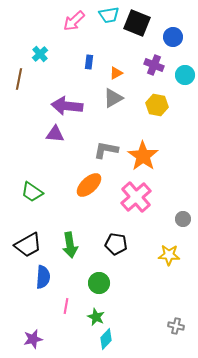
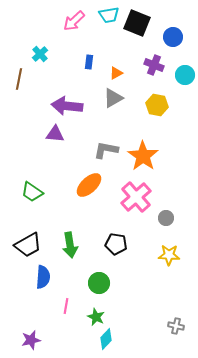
gray circle: moved 17 px left, 1 px up
purple star: moved 2 px left, 1 px down
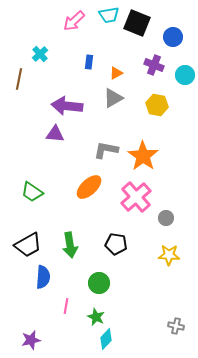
orange ellipse: moved 2 px down
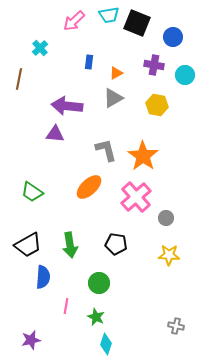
cyan cross: moved 6 px up
purple cross: rotated 12 degrees counterclockwise
gray L-shape: rotated 65 degrees clockwise
cyan diamond: moved 5 px down; rotated 25 degrees counterclockwise
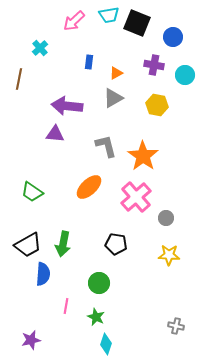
gray L-shape: moved 4 px up
green arrow: moved 7 px left, 1 px up; rotated 20 degrees clockwise
blue semicircle: moved 3 px up
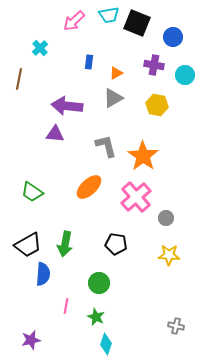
green arrow: moved 2 px right
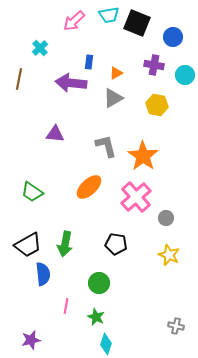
purple arrow: moved 4 px right, 23 px up
yellow star: rotated 20 degrees clockwise
blue semicircle: rotated 10 degrees counterclockwise
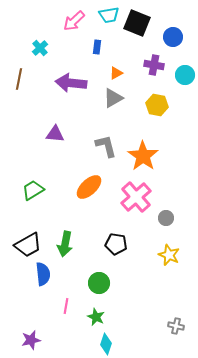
blue rectangle: moved 8 px right, 15 px up
green trapezoid: moved 1 px right, 2 px up; rotated 115 degrees clockwise
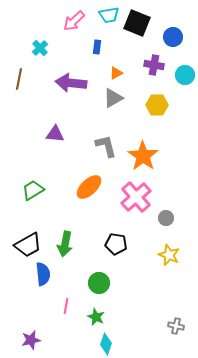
yellow hexagon: rotated 10 degrees counterclockwise
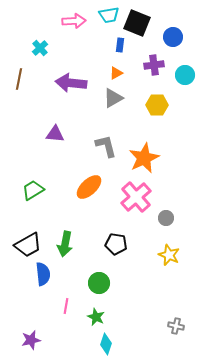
pink arrow: rotated 140 degrees counterclockwise
blue rectangle: moved 23 px right, 2 px up
purple cross: rotated 18 degrees counterclockwise
orange star: moved 1 px right, 2 px down; rotated 12 degrees clockwise
